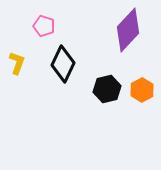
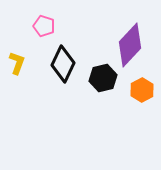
purple diamond: moved 2 px right, 15 px down
black hexagon: moved 4 px left, 11 px up
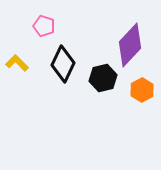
yellow L-shape: rotated 65 degrees counterclockwise
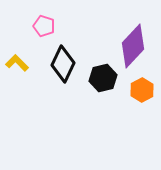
purple diamond: moved 3 px right, 1 px down
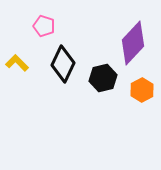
purple diamond: moved 3 px up
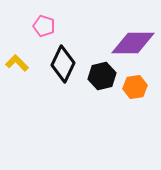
purple diamond: rotated 48 degrees clockwise
black hexagon: moved 1 px left, 2 px up
orange hexagon: moved 7 px left, 3 px up; rotated 20 degrees clockwise
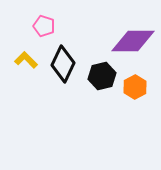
purple diamond: moved 2 px up
yellow L-shape: moved 9 px right, 3 px up
orange hexagon: rotated 20 degrees counterclockwise
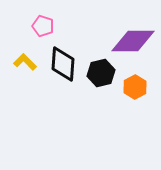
pink pentagon: moved 1 px left
yellow L-shape: moved 1 px left, 2 px down
black diamond: rotated 21 degrees counterclockwise
black hexagon: moved 1 px left, 3 px up
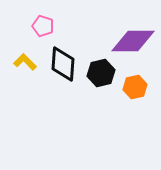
orange hexagon: rotated 15 degrees clockwise
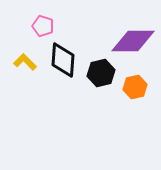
black diamond: moved 4 px up
